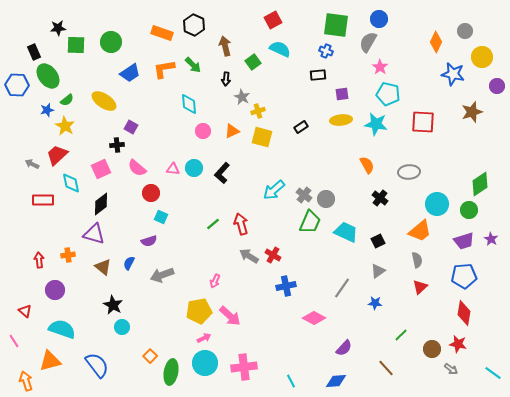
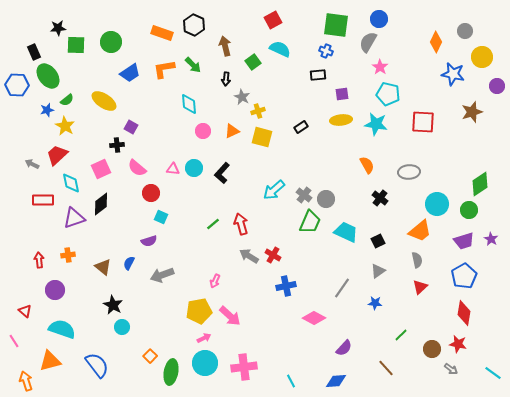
purple triangle at (94, 234): moved 20 px left, 16 px up; rotated 35 degrees counterclockwise
blue pentagon at (464, 276): rotated 25 degrees counterclockwise
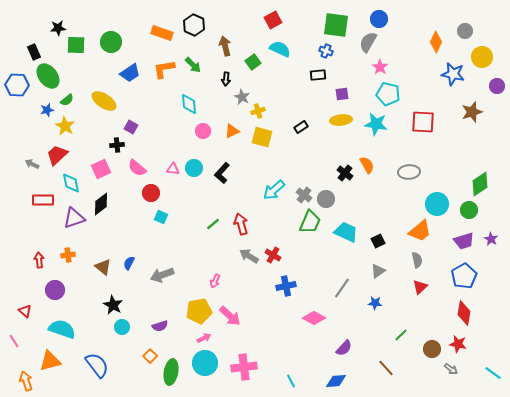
black cross at (380, 198): moved 35 px left, 25 px up
purple semicircle at (149, 241): moved 11 px right, 85 px down
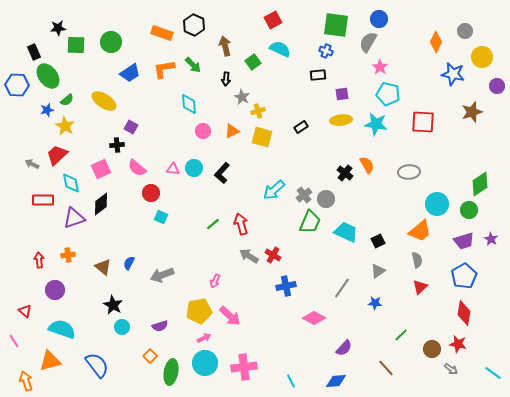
gray cross at (304, 195): rotated 14 degrees clockwise
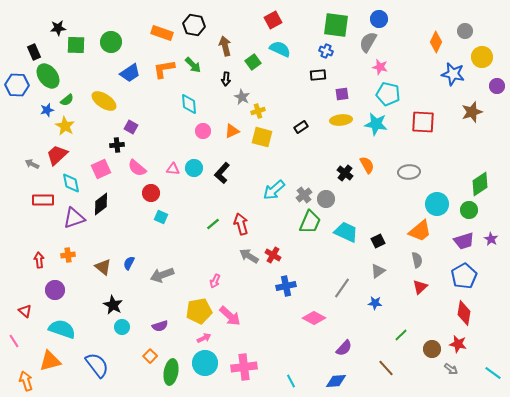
black hexagon at (194, 25): rotated 15 degrees counterclockwise
pink star at (380, 67): rotated 21 degrees counterclockwise
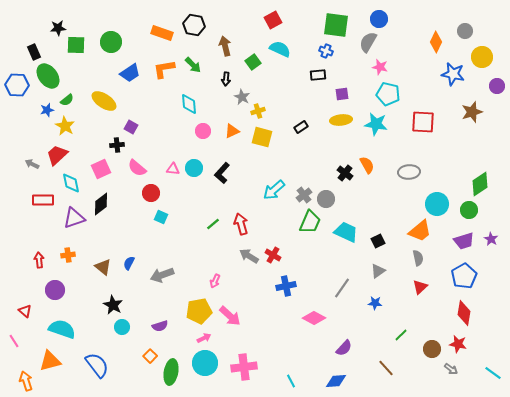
gray semicircle at (417, 260): moved 1 px right, 2 px up
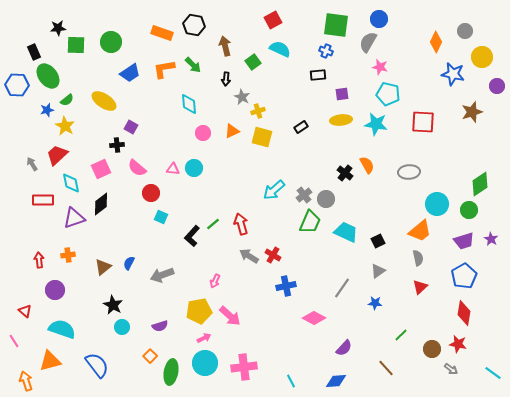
pink circle at (203, 131): moved 2 px down
gray arrow at (32, 164): rotated 32 degrees clockwise
black L-shape at (222, 173): moved 30 px left, 63 px down
brown triangle at (103, 267): rotated 42 degrees clockwise
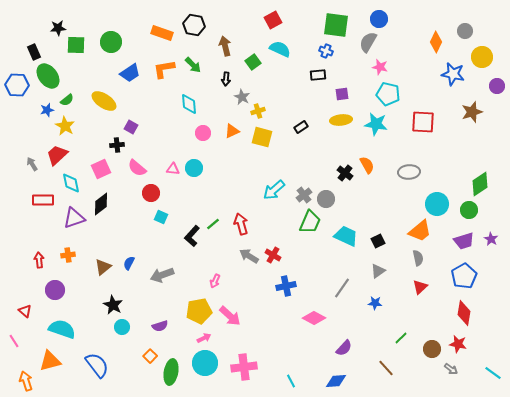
cyan trapezoid at (346, 232): moved 4 px down
green line at (401, 335): moved 3 px down
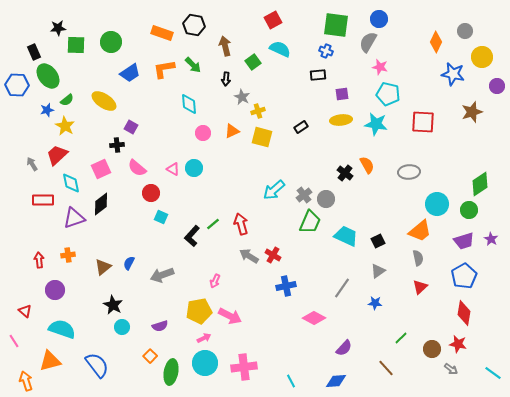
pink triangle at (173, 169): rotated 24 degrees clockwise
pink arrow at (230, 316): rotated 15 degrees counterclockwise
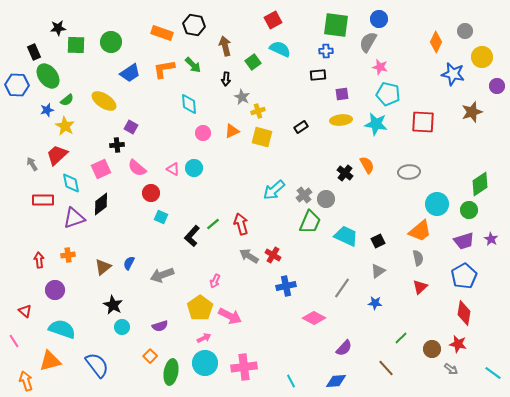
blue cross at (326, 51): rotated 24 degrees counterclockwise
yellow pentagon at (199, 311): moved 1 px right, 3 px up; rotated 25 degrees counterclockwise
